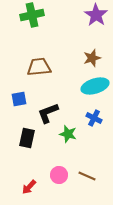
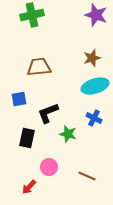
purple star: rotated 15 degrees counterclockwise
pink circle: moved 10 px left, 8 px up
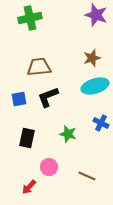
green cross: moved 2 px left, 3 px down
black L-shape: moved 16 px up
blue cross: moved 7 px right, 5 px down
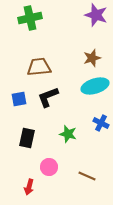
red arrow: rotated 28 degrees counterclockwise
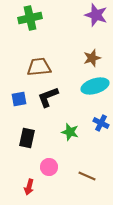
green star: moved 2 px right, 2 px up
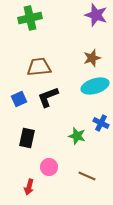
blue square: rotated 14 degrees counterclockwise
green star: moved 7 px right, 4 px down
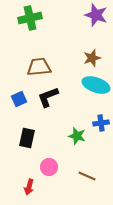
cyan ellipse: moved 1 px right, 1 px up; rotated 36 degrees clockwise
blue cross: rotated 35 degrees counterclockwise
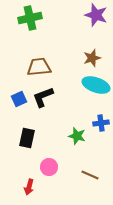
black L-shape: moved 5 px left
brown line: moved 3 px right, 1 px up
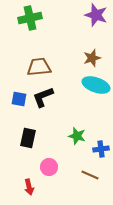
blue square: rotated 35 degrees clockwise
blue cross: moved 26 px down
black rectangle: moved 1 px right
red arrow: rotated 28 degrees counterclockwise
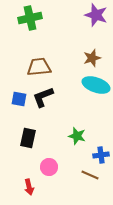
blue cross: moved 6 px down
